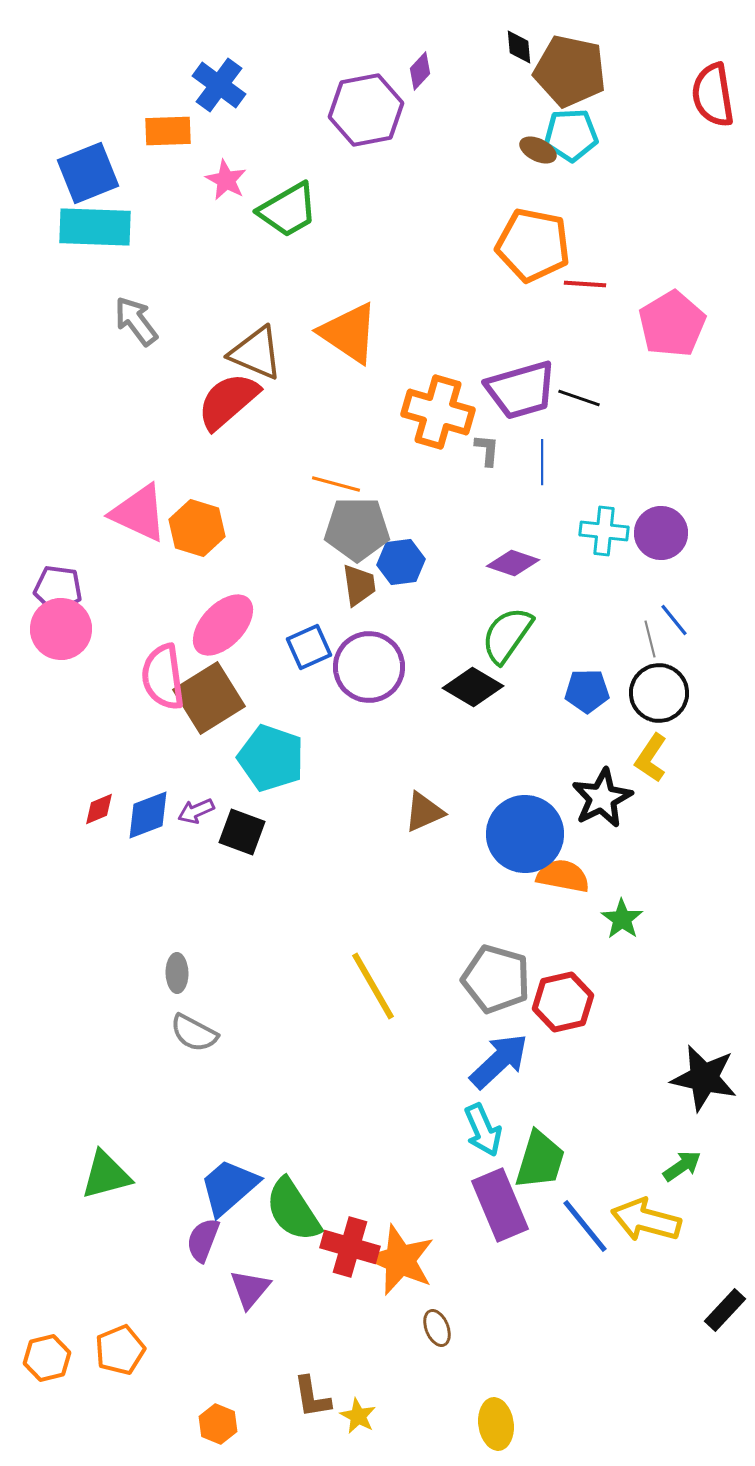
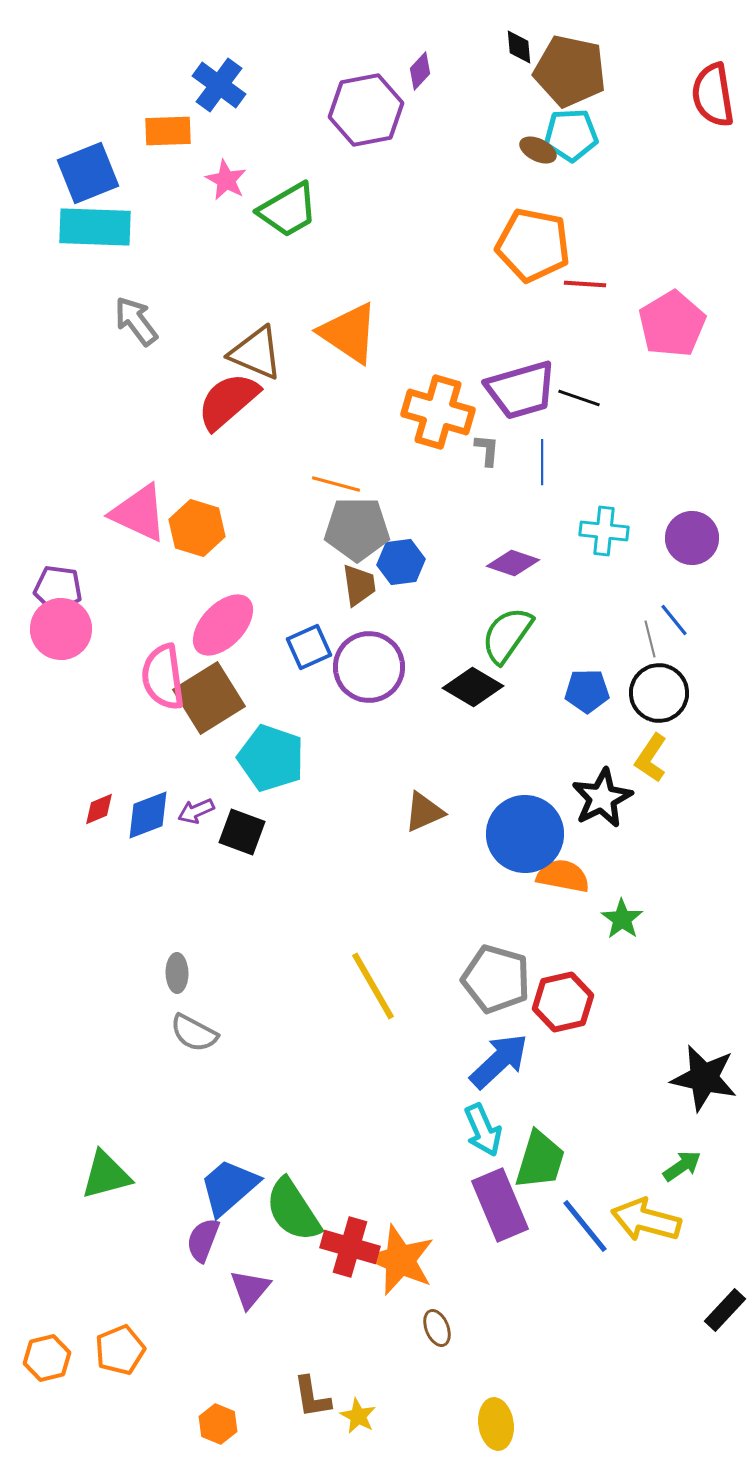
purple circle at (661, 533): moved 31 px right, 5 px down
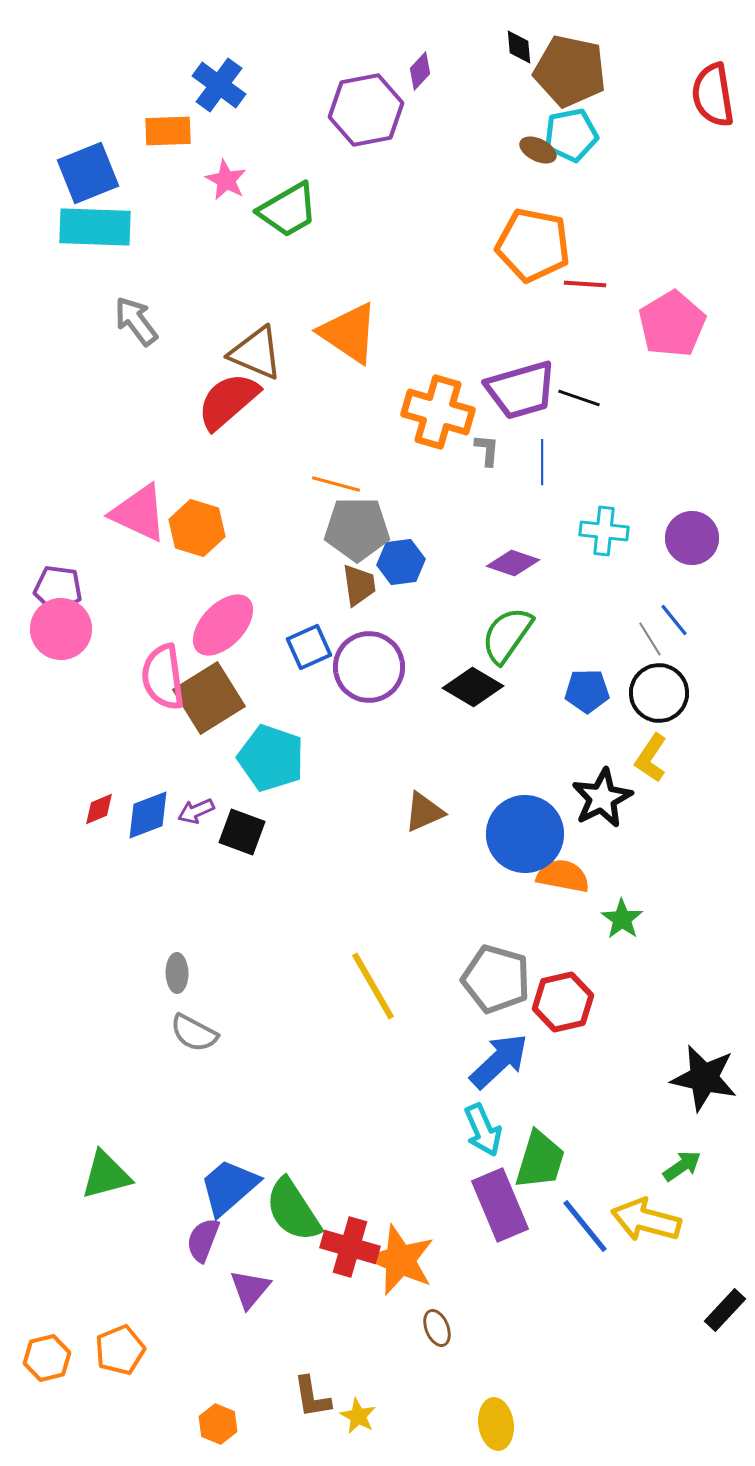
cyan pentagon at (571, 135): rotated 8 degrees counterclockwise
gray line at (650, 639): rotated 18 degrees counterclockwise
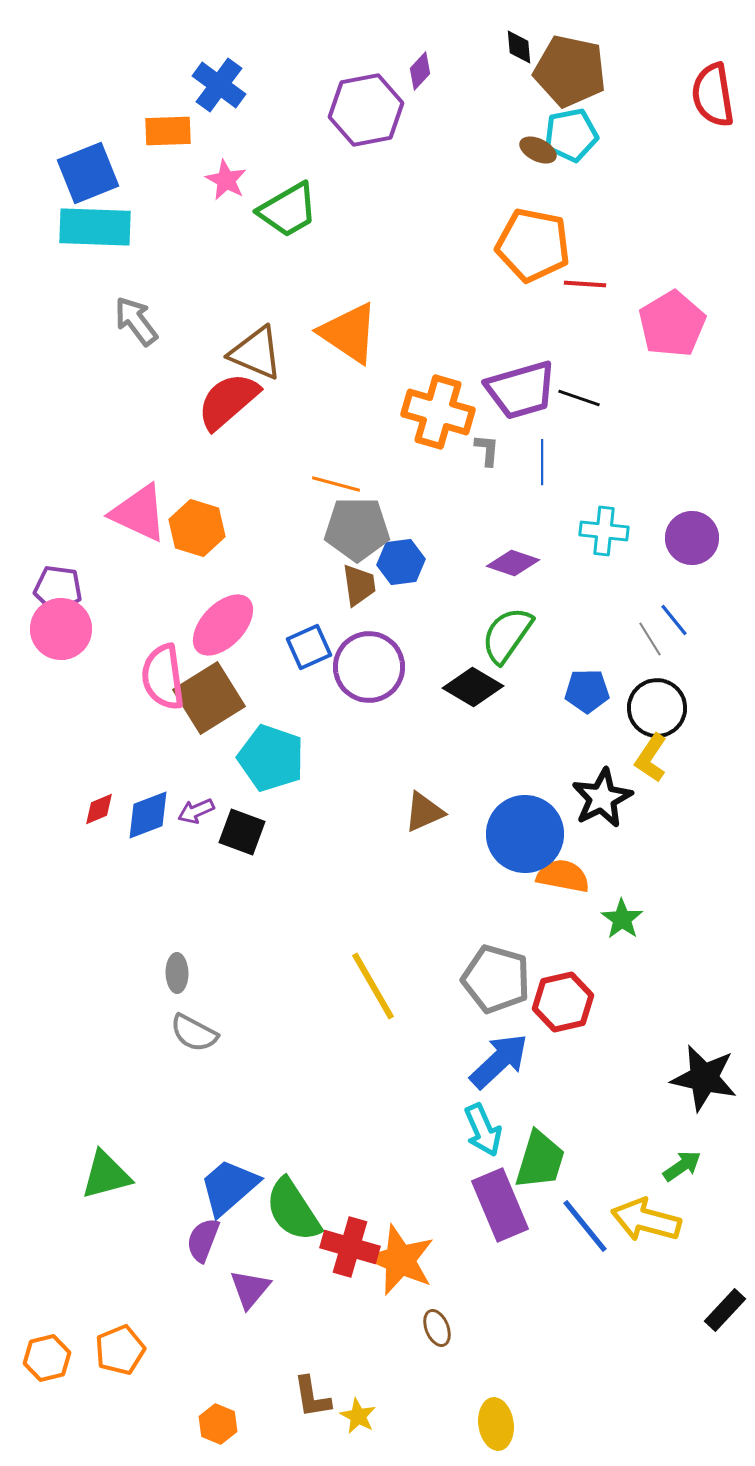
black circle at (659, 693): moved 2 px left, 15 px down
